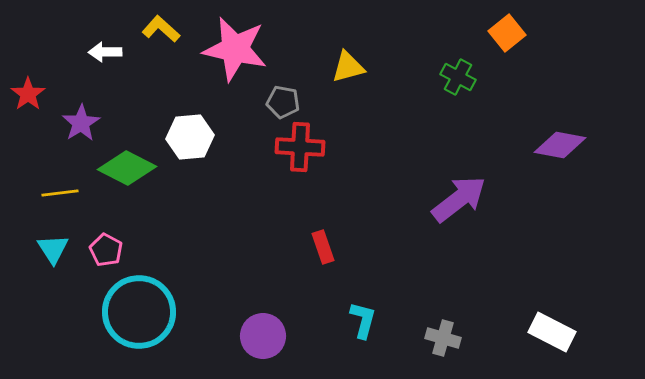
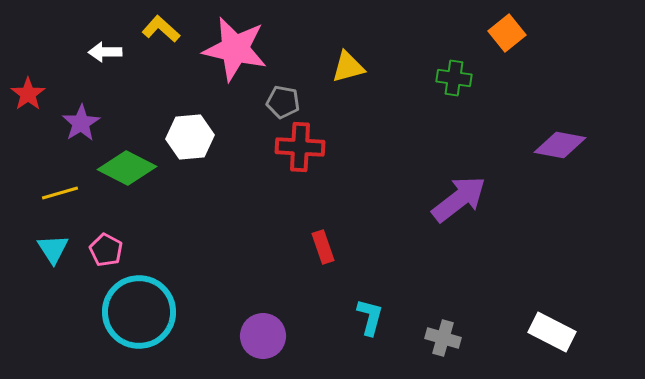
green cross: moved 4 px left, 1 px down; rotated 20 degrees counterclockwise
yellow line: rotated 9 degrees counterclockwise
cyan L-shape: moved 7 px right, 3 px up
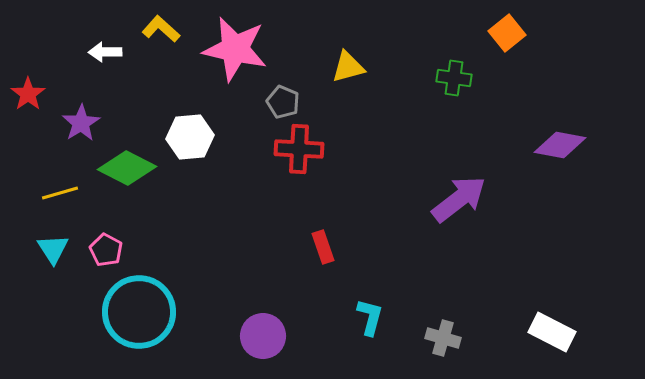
gray pentagon: rotated 12 degrees clockwise
red cross: moved 1 px left, 2 px down
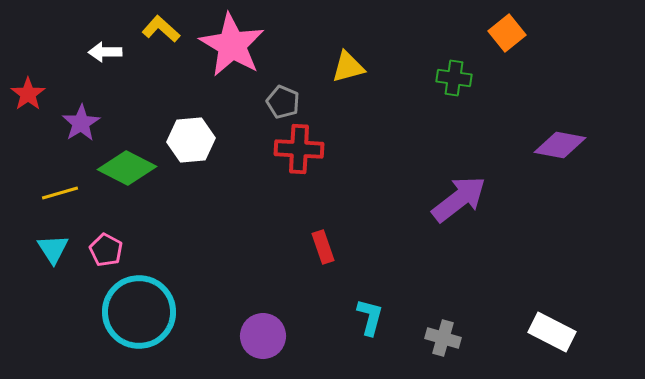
pink star: moved 3 px left, 4 px up; rotated 18 degrees clockwise
white hexagon: moved 1 px right, 3 px down
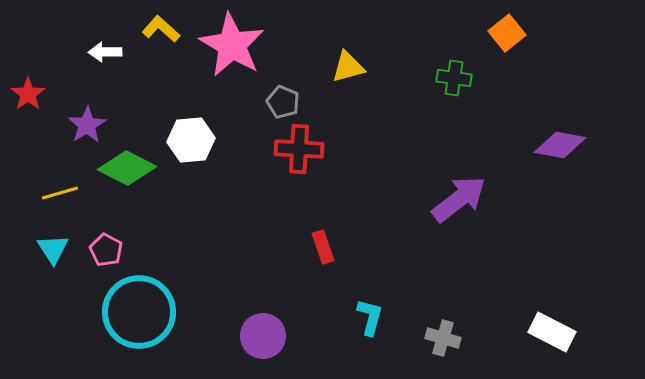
purple star: moved 6 px right, 2 px down
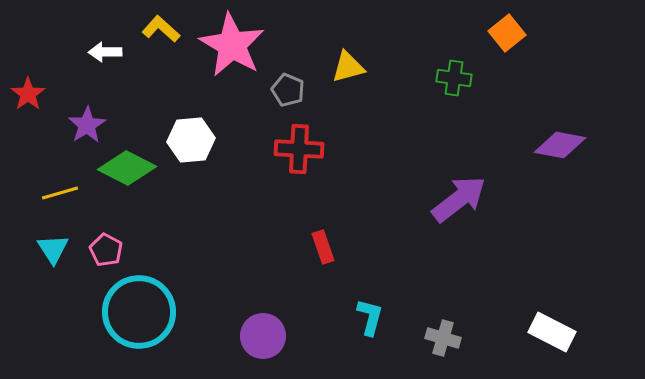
gray pentagon: moved 5 px right, 12 px up
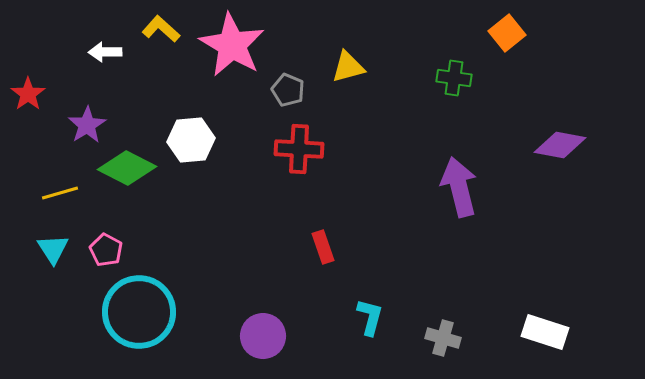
purple arrow: moved 12 px up; rotated 66 degrees counterclockwise
white rectangle: moved 7 px left; rotated 9 degrees counterclockwise
